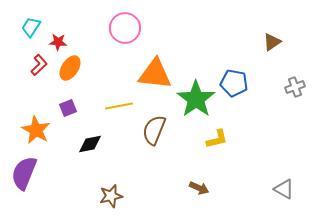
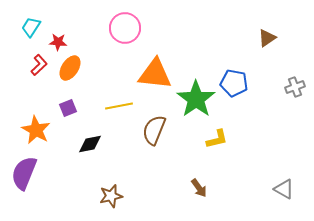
brown triangle: moved 5 px left, 4 px up
brown arrow: rotated 30 degrees clockwise
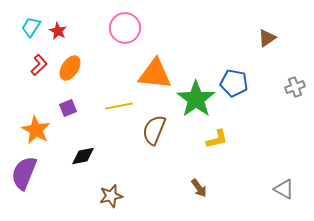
red star: moved 11 px up; rotated 24 degrees clockwise
black diamond: moved 7 px left, 12 px down
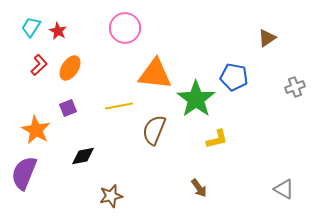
blue pentagon: moved 6 px up
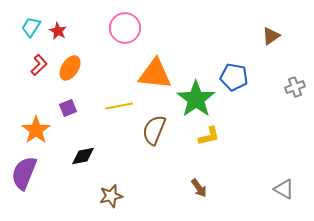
brown triangle: moved 4 px right, 2 px up
orange star: rotated 8 degrees clockwise
yellow L-shape: moved 8 px left, 3 px up
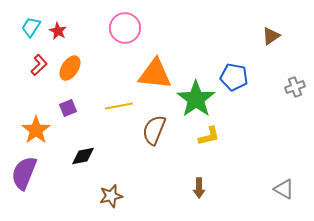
brown arrow: rotated 36 degrees clockwise
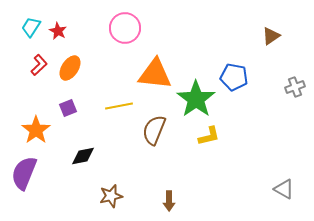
brown arrow: moved 30 px left, 13 px down
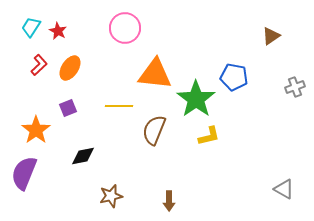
yellow line: rotated 12 degrees clockwise
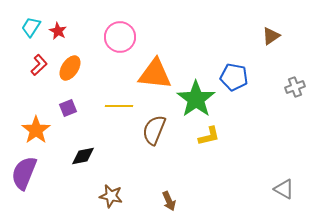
pink circle: moved 5 px left, 9 px down
brown star: rotated 25 degrees clockwise
brown arrow: rotated 24 degrees counterclockwise
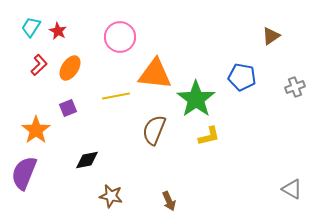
blue pentagon: moved 8 px right
yellow line: moved 3 px left, 10 px up; rotated 12 degrees counterclockwise
black diamond: moved 4 px right, 4 px down
gray triangle: moved 8 px right
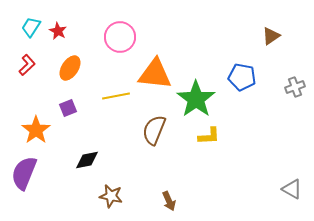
red L-shape: moved 12 px left
yellow L-shape: rotated 10 degrees clockwise
